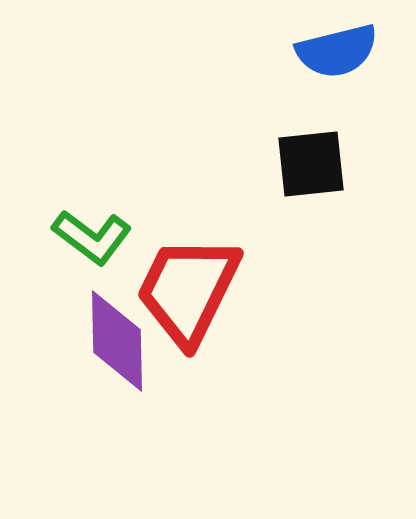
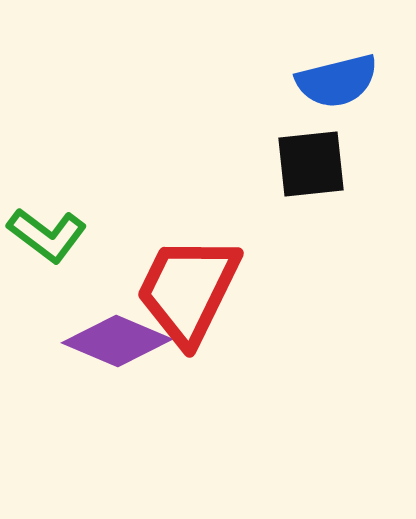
blue semicircle: moved 30 px down
green L-shape: moved 45 px left, 2 px up
purple diamond: rotated 66 degrees counterclockwise
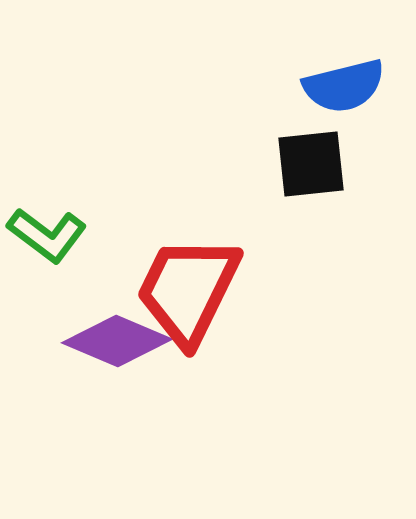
blue semicircle: moved 7 px right, 5 px down
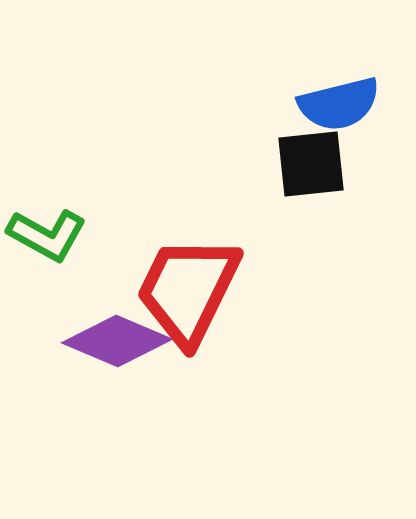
blue semicircle: moved 5 px left, 18 px down
green L-shape: rotated 8 degrees counterclockwise
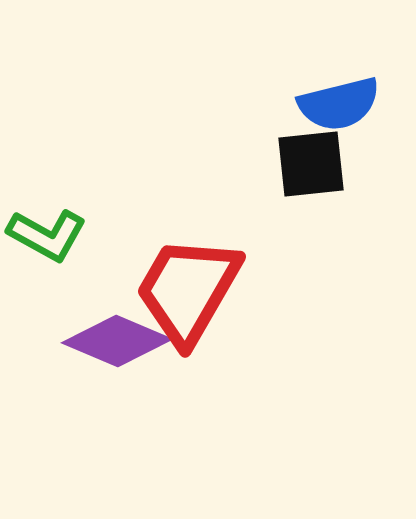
red trapezoid: rotated 4 degrees clockwise
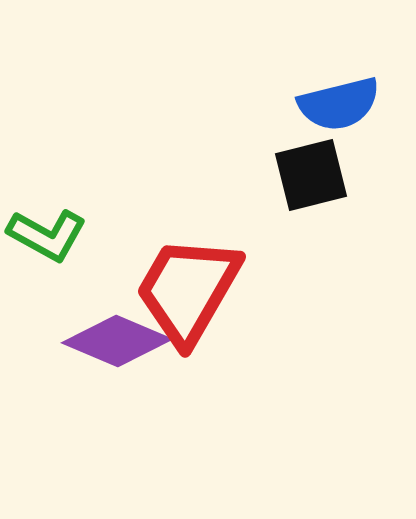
black square: moved 11 px down; rotated 8 degrees counterclockwise
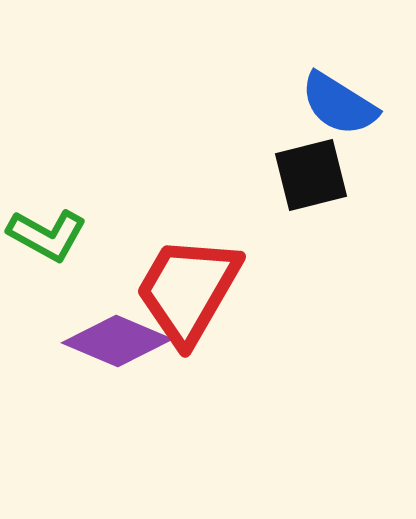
blue semicircle: rotated 46 degrees clockwise
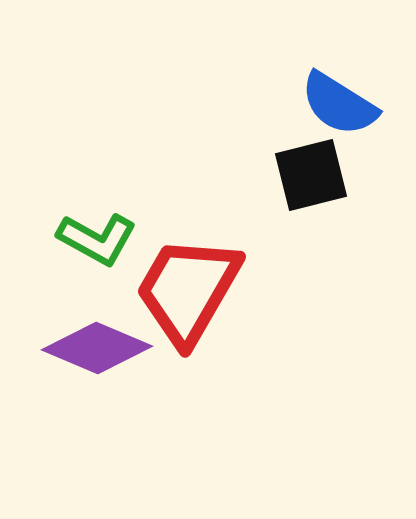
green L-shape: moved 50 px right, 4 px down
purple diamond: moved 20 px left, 7 px down
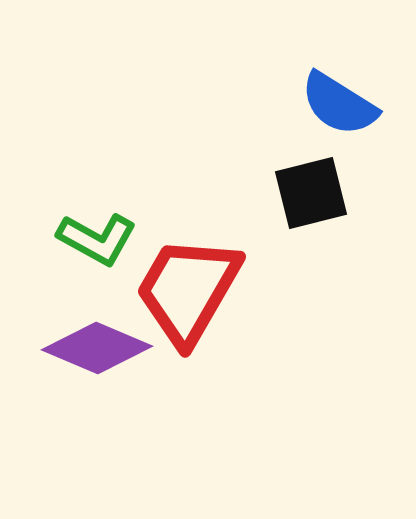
black square: moved 18 px down
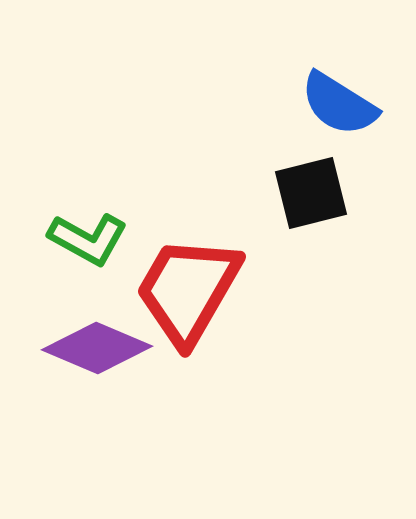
green L-shape: moved 9 px left
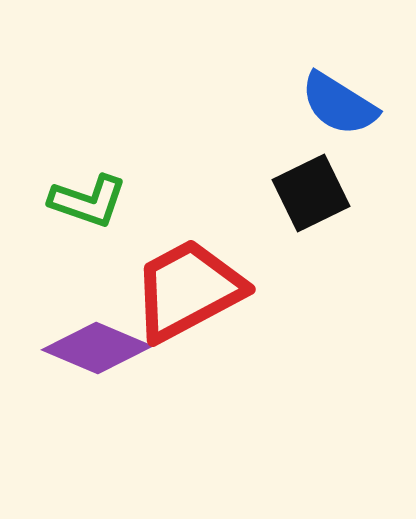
black square: rotated 12 degrees counterclockwise
green L-shape: moved 38 px up; rotated 10 degrees counterclockwise
red trapezoid: rotated 32 degrees clockwise
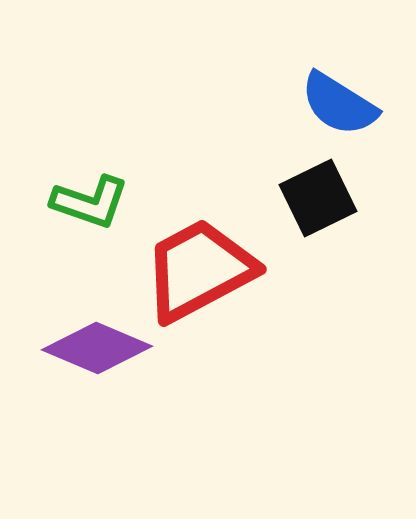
black square: moved 7 px right, 5 px down
green L-shape: moved 2 px right, 1 px down
red trapezoid: moved 11 px right, 20 px up
